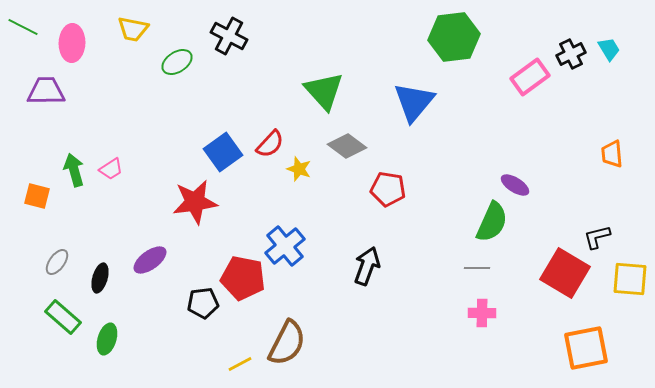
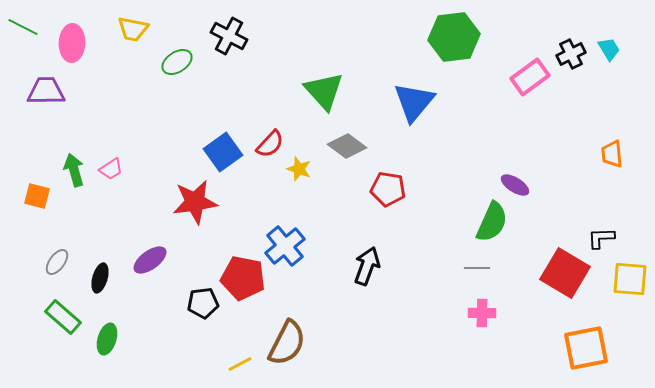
black L-shape at (597, 237): moved 4 px right, 1 px down; rotated 12 degrees clockwise
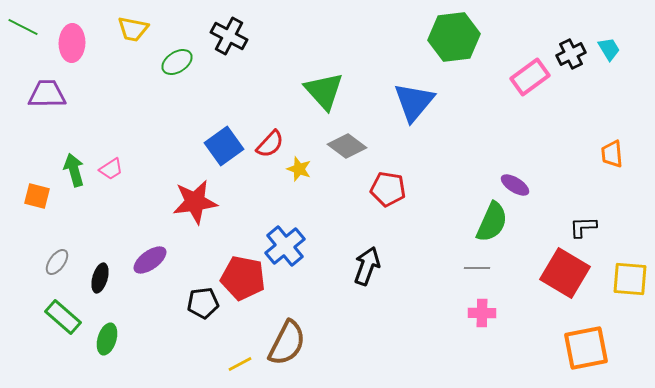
purple trapezoid at (46, 91): moved 1 px right, 3 px down
blue square at (223, 152): moved 1 px right, 6 px up
black L-shape at (601, 238): moved 18 px left, 11 px up
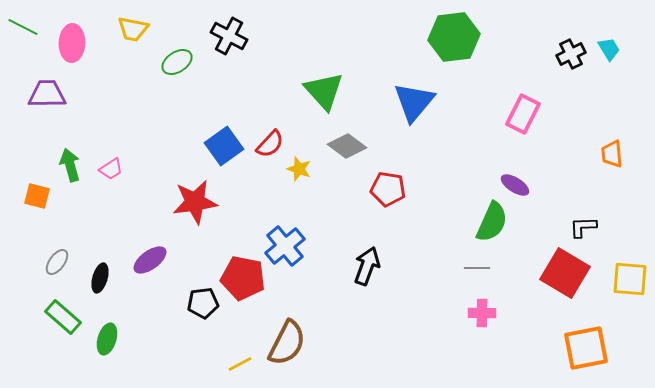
pink rectangle at (530, 77): moved 7 px left, 37 px down; rotated 27 degrees counterclockwise
green arrow at (74, 170): moved 4 px left, 5 px up
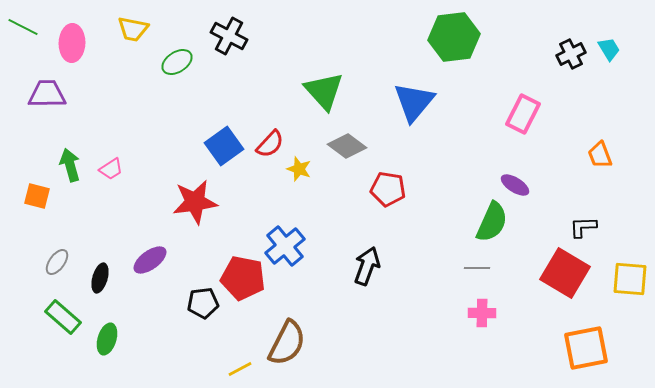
orange trapezoid at (612, 154): moved 12 px left, 1 px down; rotated 16 degrees counterclockwise
yellow line at (240, 364): moved 5 px down
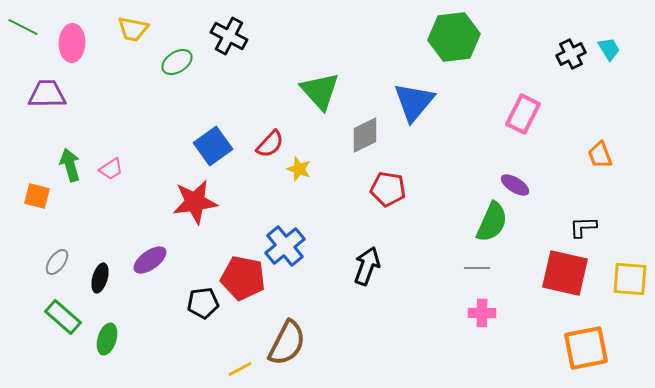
green triangle at (324, 91): moved 4 px left
blue square at (224, 146): moved 11 px left
gray diamond at (347, 146): moved 18 px right, 11 px up; rotated 63 degrees counterclockwise
red square at (565, 273): rotated 18 degrees counterclockwise
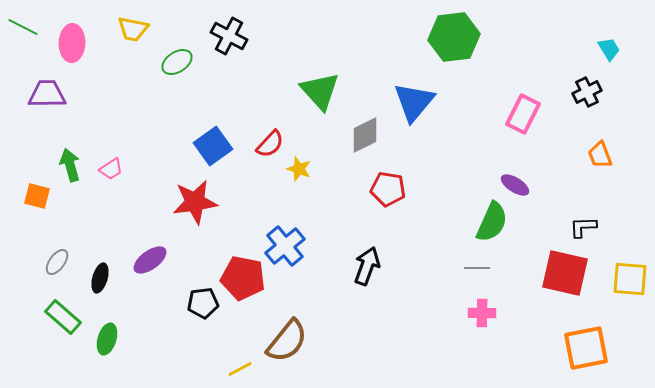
black cross at (571, 54): moved 16 px right, 38 px down
brown semicircle at (287, 343): moved 2 px up; rotated 12 degrees clockwise
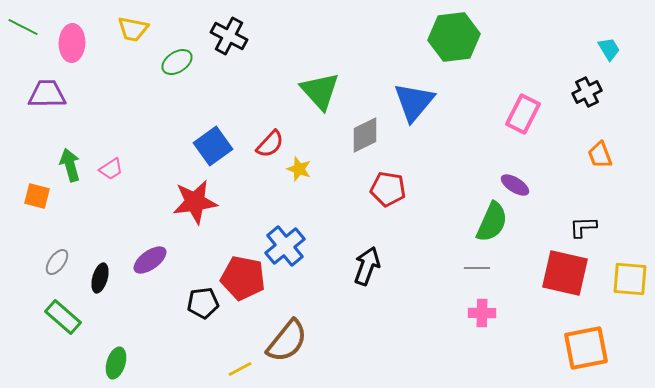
green ellipse at (107, 339): moved 9 px right, 24 px down
